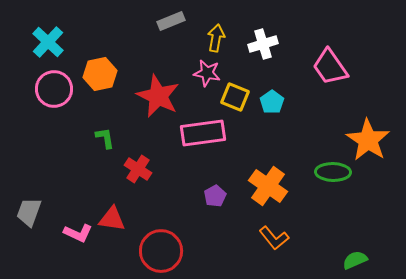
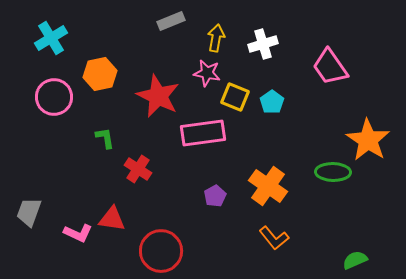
cyan cross: moved 3 px right, 4 px up; rotated 16 degrees clockwise
pink circle: moved 8 px down
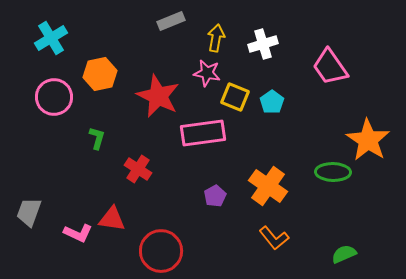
green L-shape: moved 8 px left; rotated 25 degrees clockwise
green semicircle: moved 11 px left, 6 px up
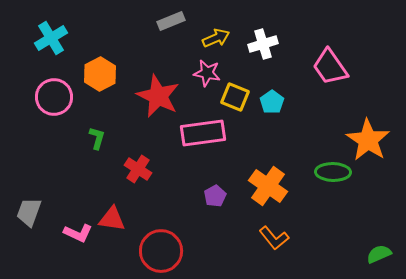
yellow arrow: rotated 56 degrees clockwise
orange hexagon: rotated 16 degrees counterclockwise
green semicircle: moved 35 px right
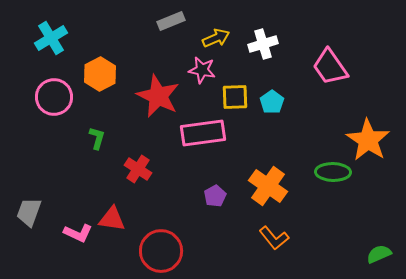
pink star: moved 5 px left, 3 px up
yellow square: rotated 24 degrees counterclockwise
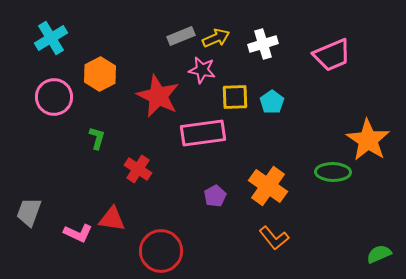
gray rectangle: moved 10 px right, 15 px down
pink trapezoid: moved 2 px right, 12 px up; rotated 78 degrees counterclockwise
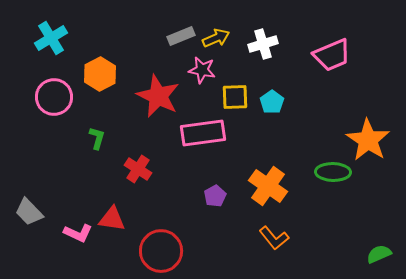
gray trapezoid: rotated 64 degrees counterclockwise
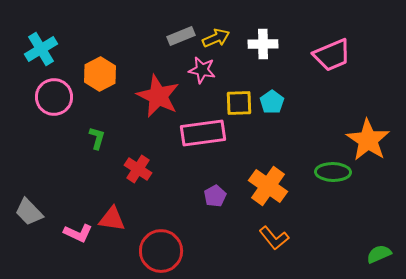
cyan cross: moved 10 px left, 11 px down
white cross: rotated 16 degrees clockwise
yellow square: moved 4 px right, 6 px down
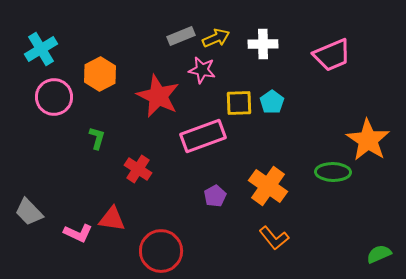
pink rectangle: moved 3 px down; rotated 12 degrees counterclockwise
